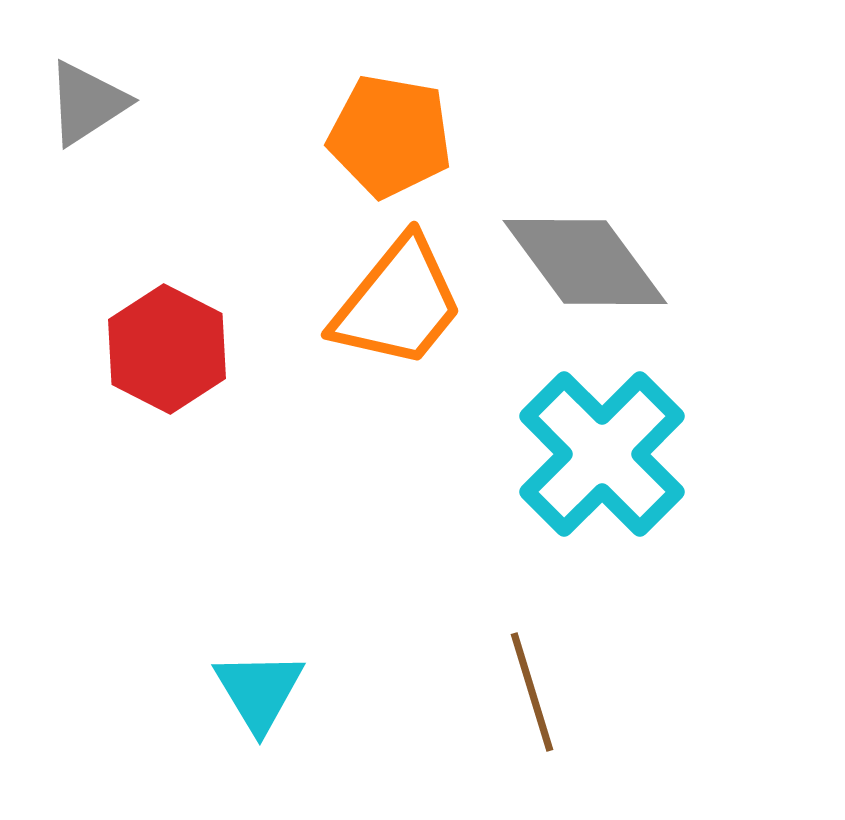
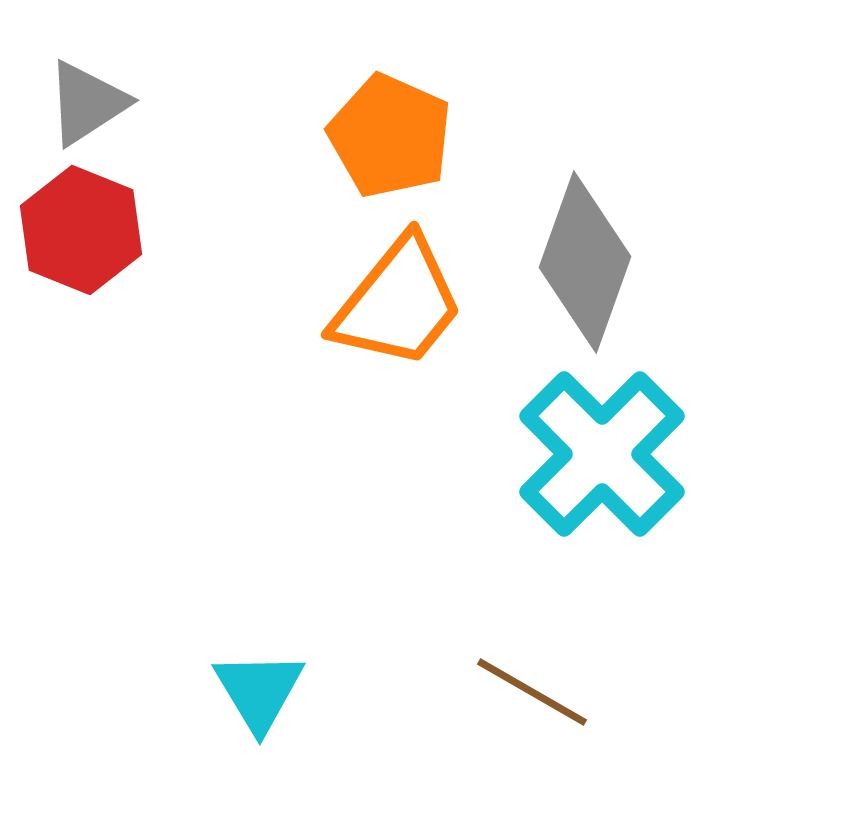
orange pentagon: rotated 14 degrees clockwise
gray diamond: rotated 56 degrees clockwise
red hexagon: moved 86 px left, 119 px up; rotated 5 degrees counterclockwise
brown line: rotated 43 degrees counterclockwise
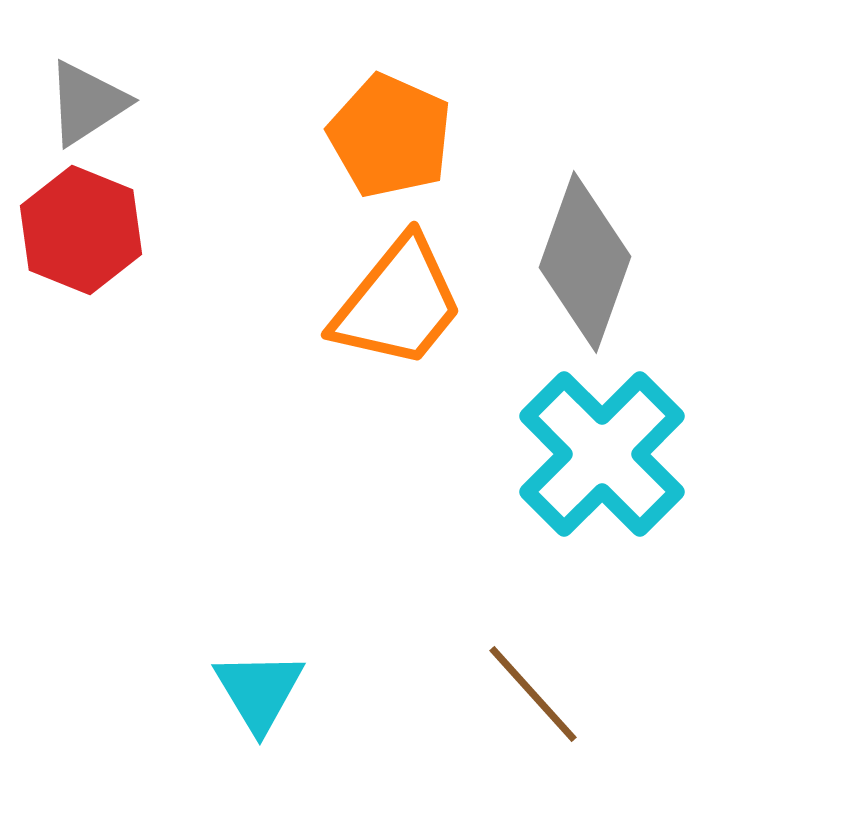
brown line: moved 1 px right, 2 px down; rotated 18 degrees clockwise
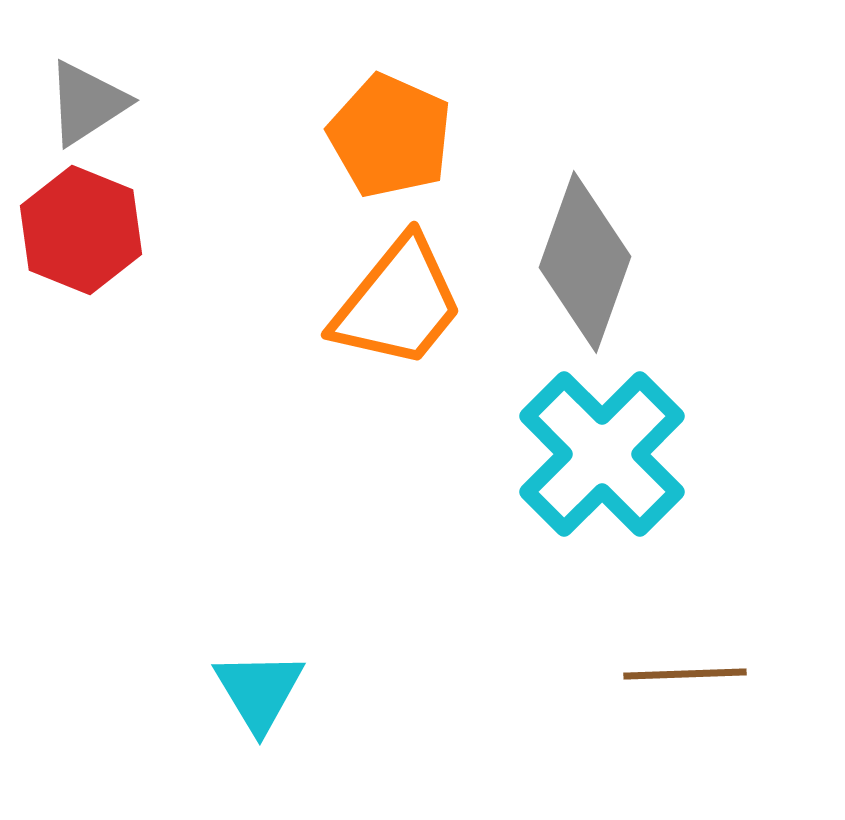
brown line: moved 152 px right, 20 px up; rotated 50 degrees counterclockwise
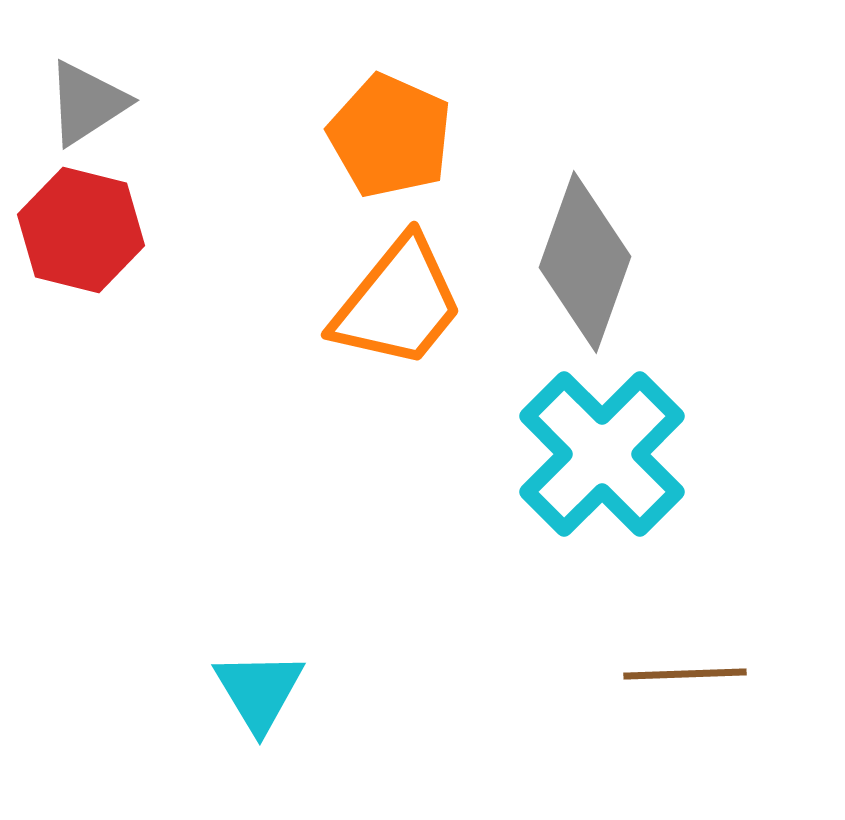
red hexagon: rotated 8 degrees counterclockwise
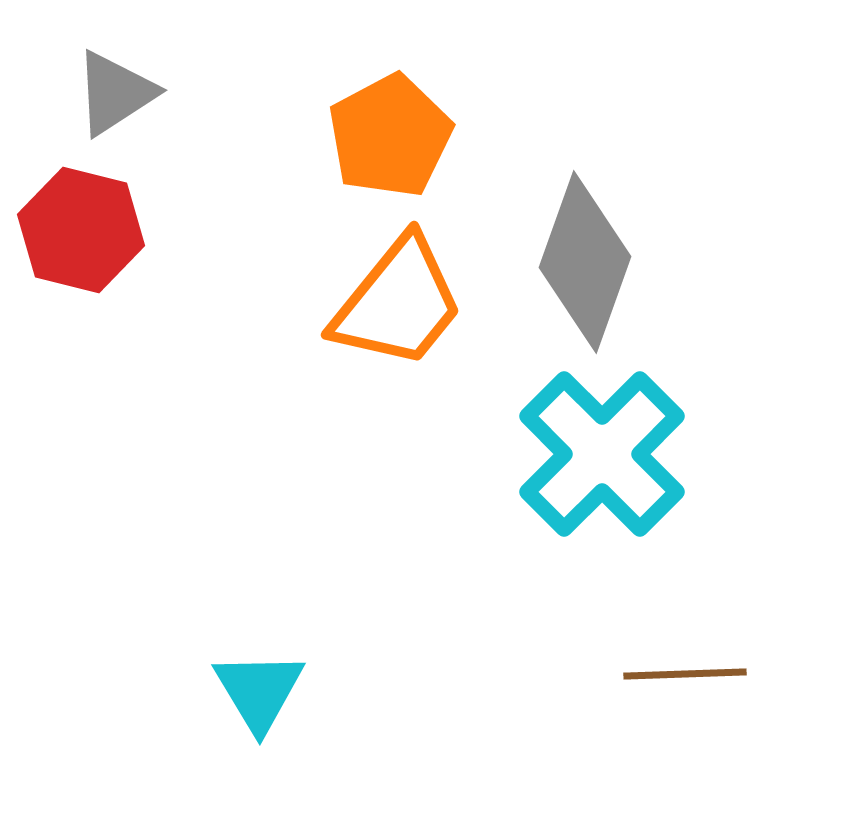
gray triangle: moved 28 px right, 10 px up
orange pentagon: rotated 20 degrees clockwise
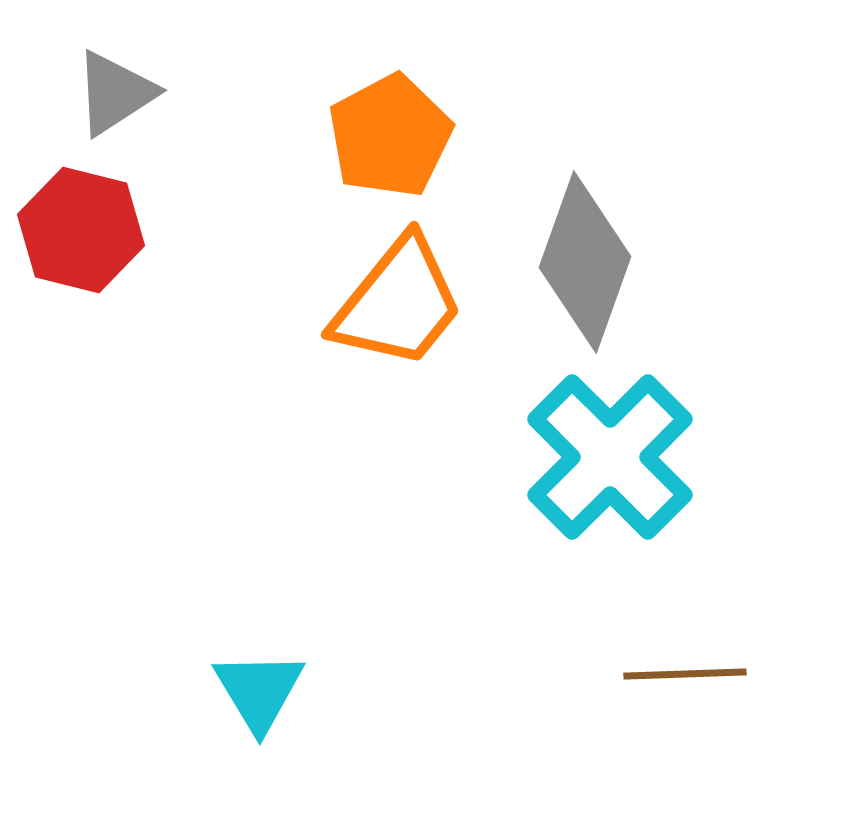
cyan cross: moved 8 px right, 3 px down
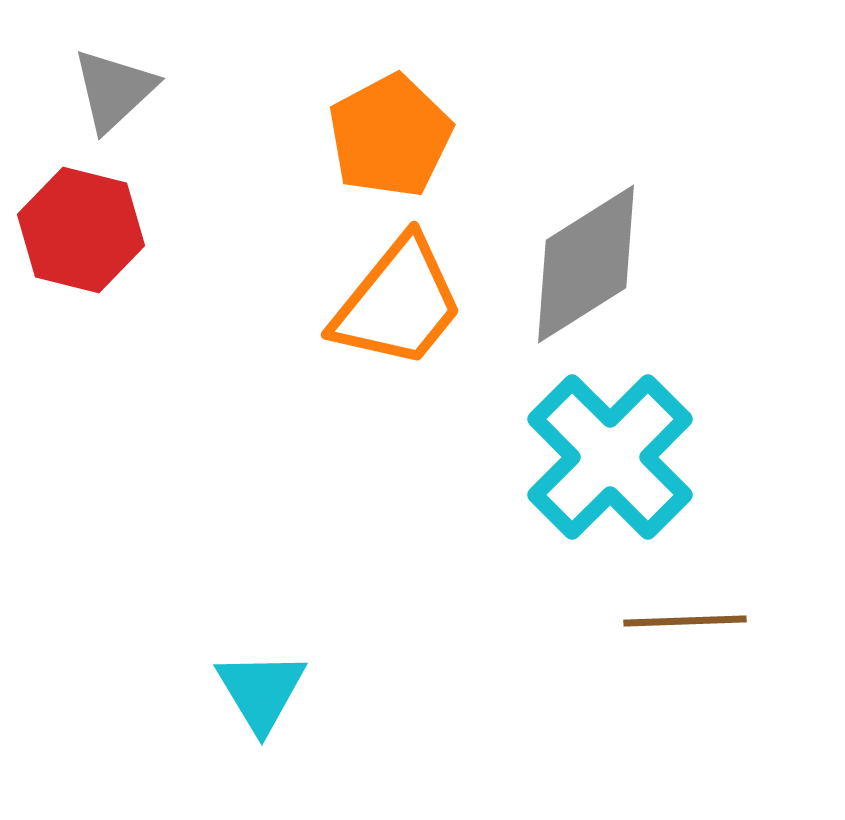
gray triangle: moved 1 px left, 3 px up; rotated 10 degrees counterclockwise
gray diamond: moved 1 px right, 2 px down; rotated 38 degrees clockwise
brown line: moved 53 px up
cyan triangle: moved 2 px right
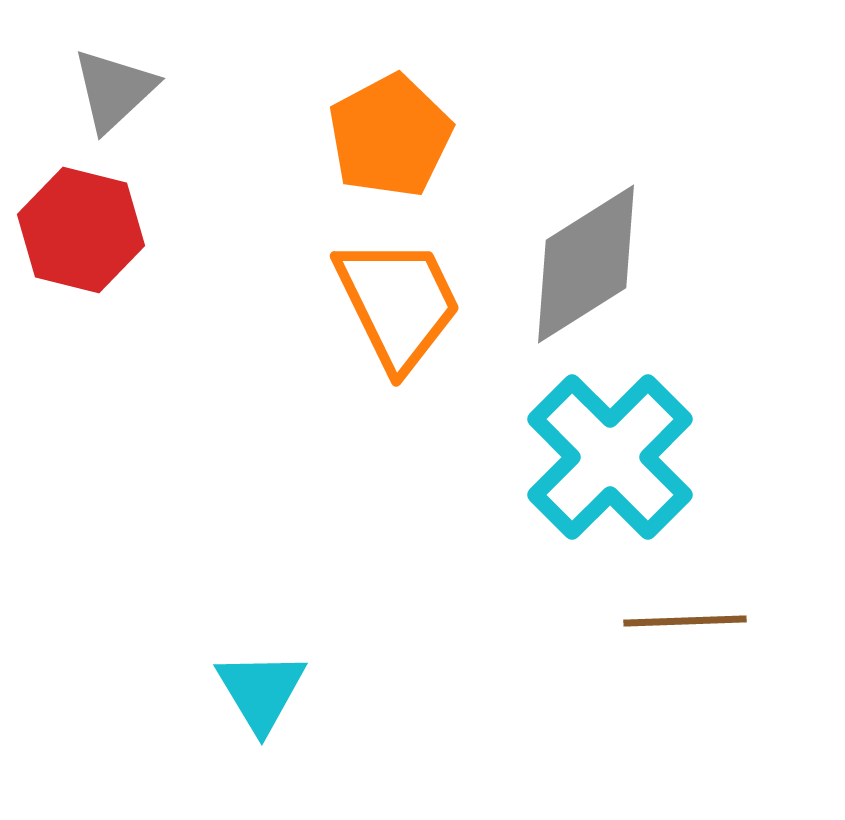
orange trapezoid: rotated 65 degrees counterclockwise
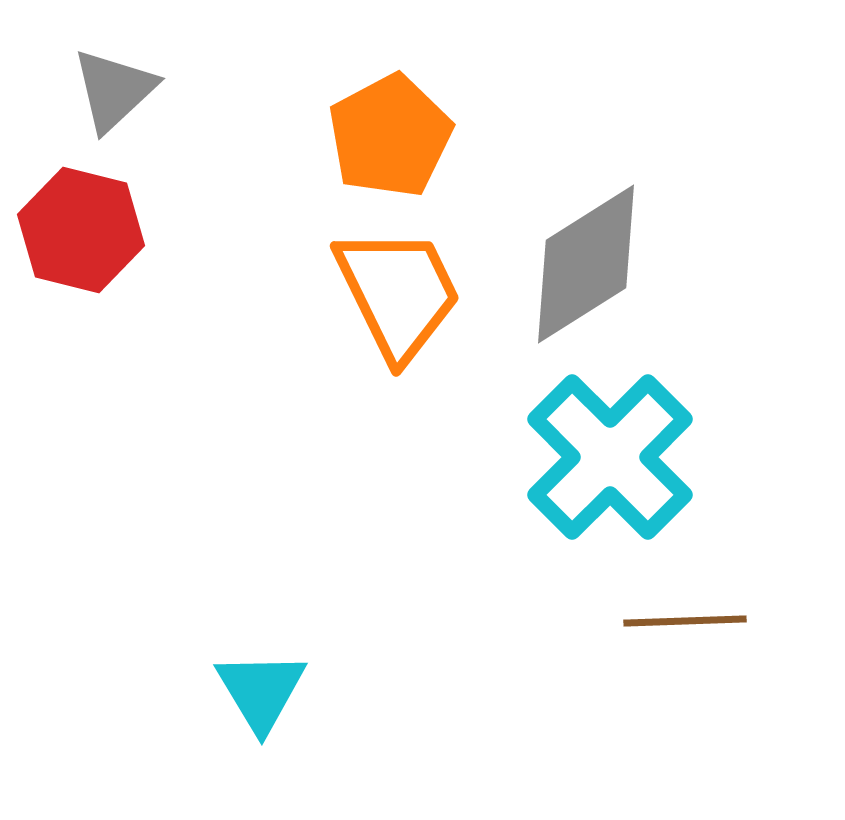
orange trapezoid: moved 10 px up
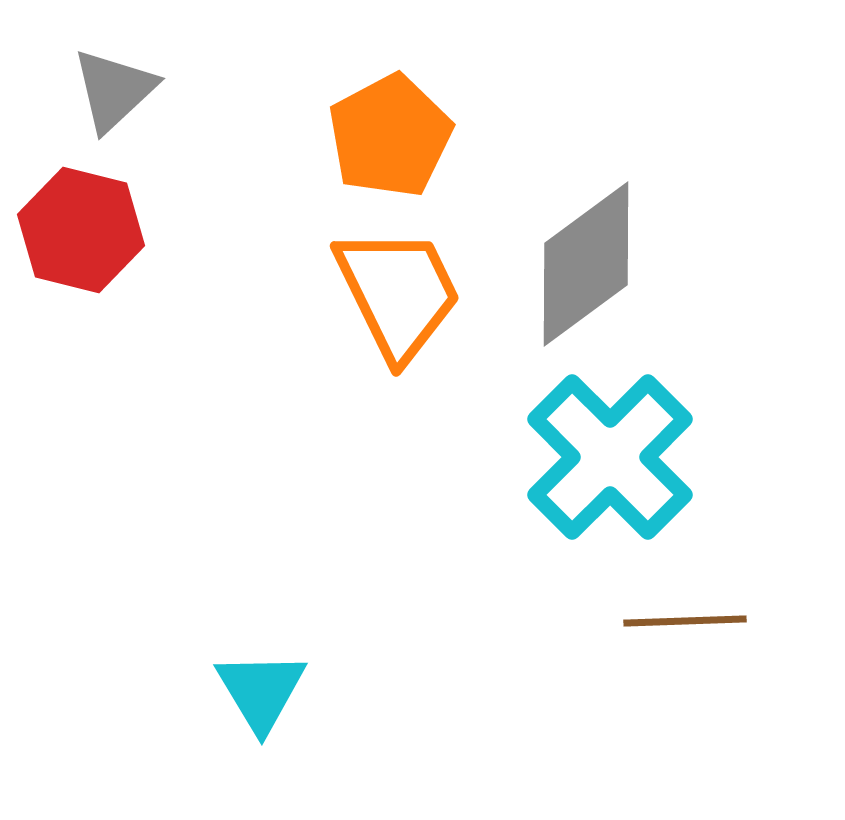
gray diamond: rotated 4 degrees counterclockwise
